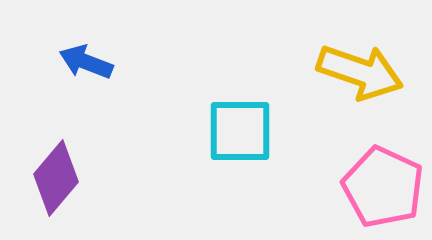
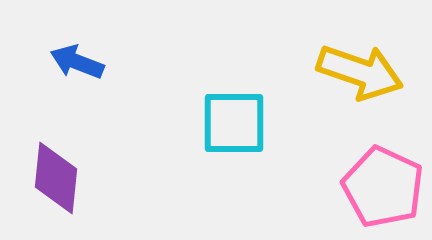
blue arrow: moved 9 px left
cyan square: moved 6 px left, 8 px up
purple diamond: rotated 34 degrees counterclockwise
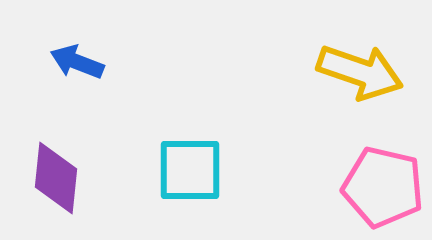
cyan square: moved 44 px left, 47 px down
pink pentagon: rotated 12 degrees counterclockwise
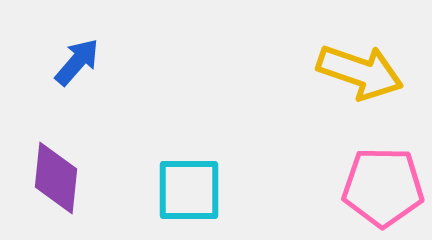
blue arrow: rotated 110 degrees clockwise
cyan square: moved 1 px left, 20 px down
pink pentagon: rotated 12 degrees counterclockwise
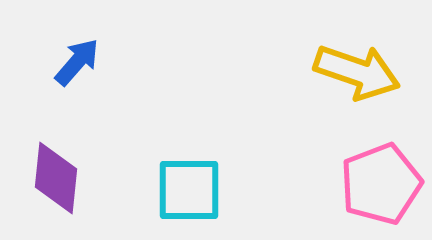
yellow arrow: moved 3 px left
pink pentagon: moved 2 px left, 3 px up; rotated 22 degrees counterclockwise
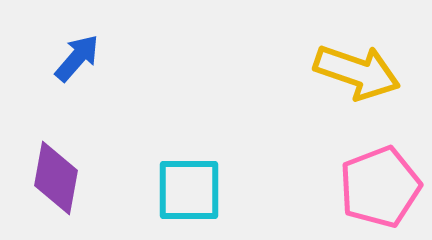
blue arrow: moved 4 px up
purple diamond: rotated 4 degrees clockwise
pink pentagon: moved 1 px left, 3 px down
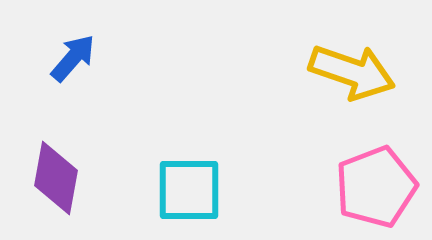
blue arrow: moved 4 px left
yellow arrow: moved 5 px left
pink pentagon: moved 4 px left
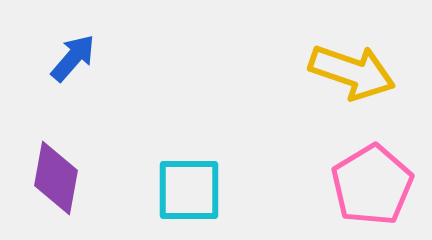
pink pentagon: moved 4 px left, 2 px up; rotated 10 degrees counterclockwise
